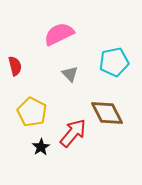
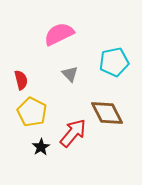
red semicircle: moved 6 px right, 14 px down
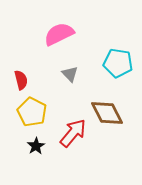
cyan pentagon: moved 4 px right, 1 px down; rotated 20 degrees clockwise
black star: moved 5 px left, 1 px up
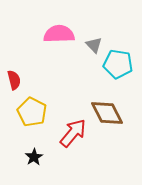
pink semicircle: rotated 24 degrees clockwise
cyan pentagon: moved 1 px down
gray triangle: moved 24 px right, 29 px up
red semicircle: moved 7 px left
black star: moved 2 px left, 11 px down
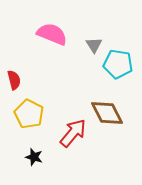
pink semicircle: moved 7 px left; rotated 24 degrees clockwise
gray triangle: rotated 12 degrees clockwise
yellow pentagon: moved 3 px left, 2 px down
black star: rotated 24 degrees counterclockwise
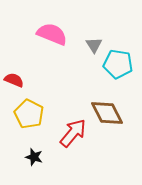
red semicircle: rotated 54 degrees counterclockwise
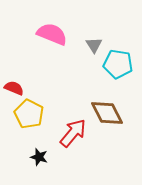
red semicircle: moved 8 px down
black star: moved 5 px right
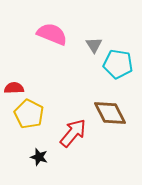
red semicircle: rotated 24 degrees counterclockwise
brown diamond: moved 3 px right
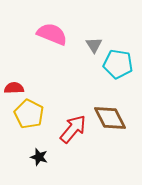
brown diamond: moved 5 px down
red arrow: moved 4 px up
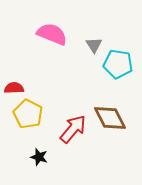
yellow pentagon: moved 1 px left
